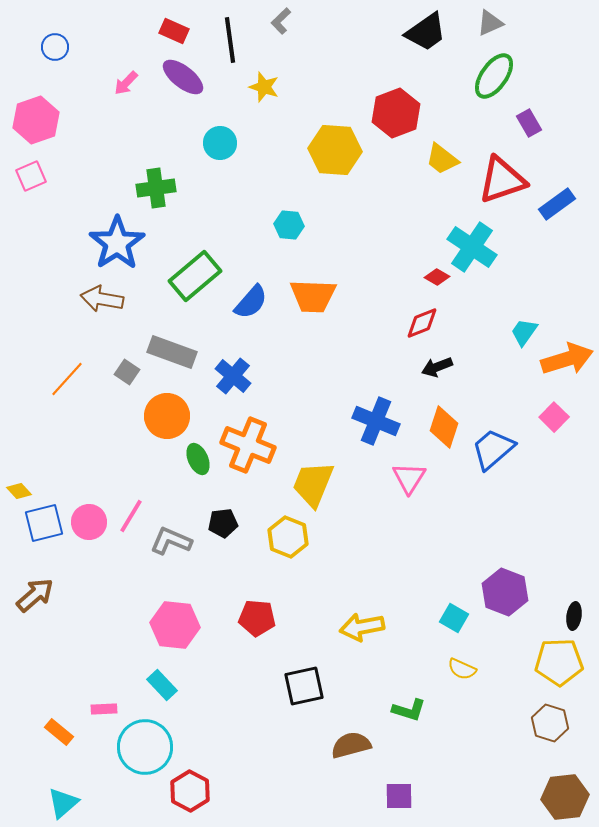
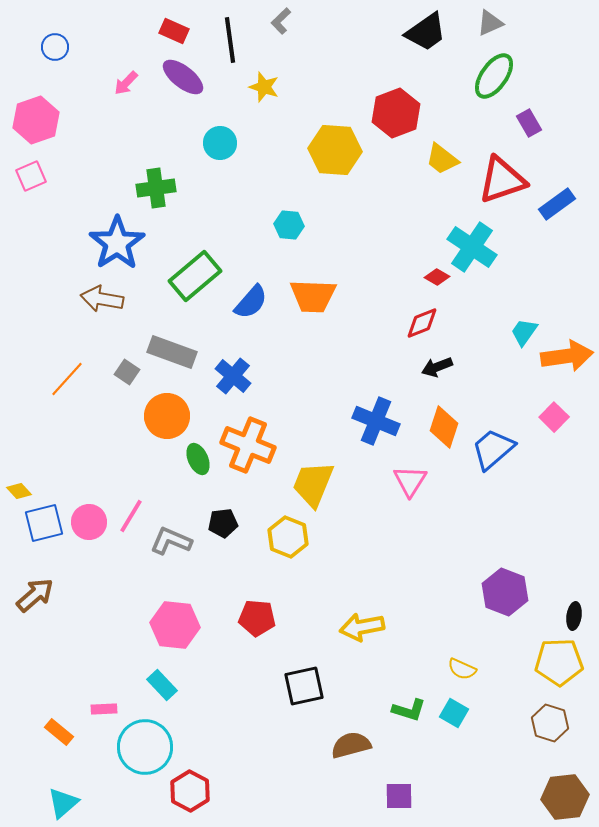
orange arrow at (567, 359): moved 3 px up; rotated 9 degrees clockwise
pink triangle at (409, 478): moved 1 px right, 3 px down
cyan square at (454, 618): moved 95 px down
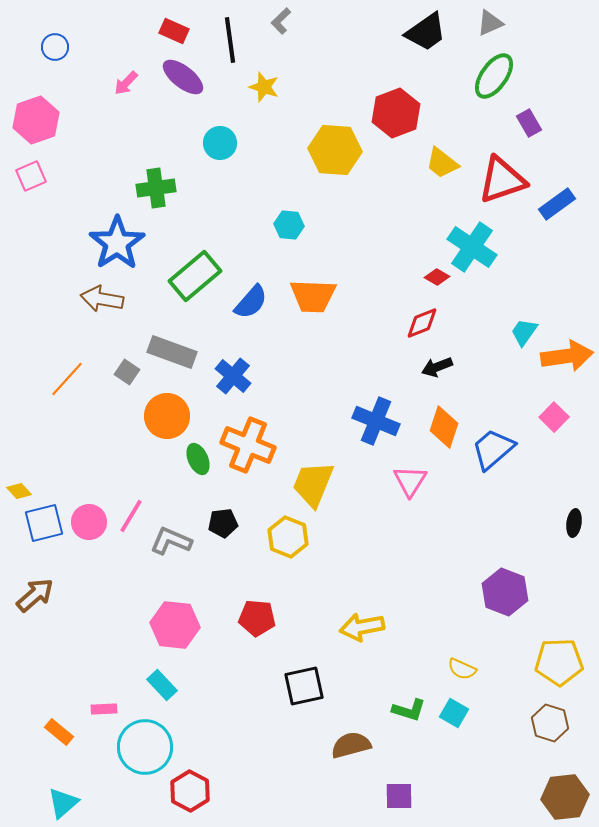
yellow trapezoid at (442, 159): moved 4 px down
black ellipse at (574, 616): moved 93 px up
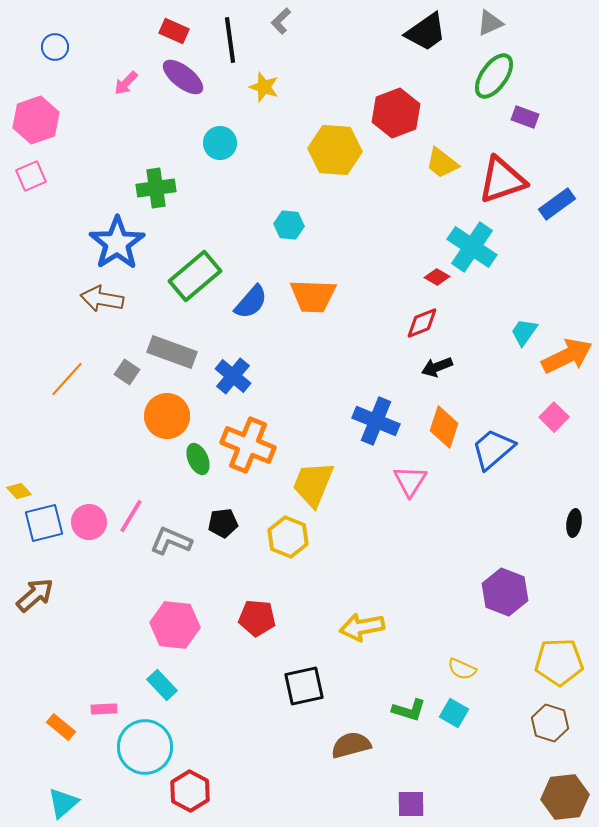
purple rectangle at (529, 123): moved 4 px left, 6 px up; rotated 40 degrees counterclockwise
orange arrow at (567, 356): rotated 18 degrees counterclockwise
orange rectangle at (59, 732): moved 2 px right, 5 px up
purple square at (399, 796): moved 12 px right, 8 px down
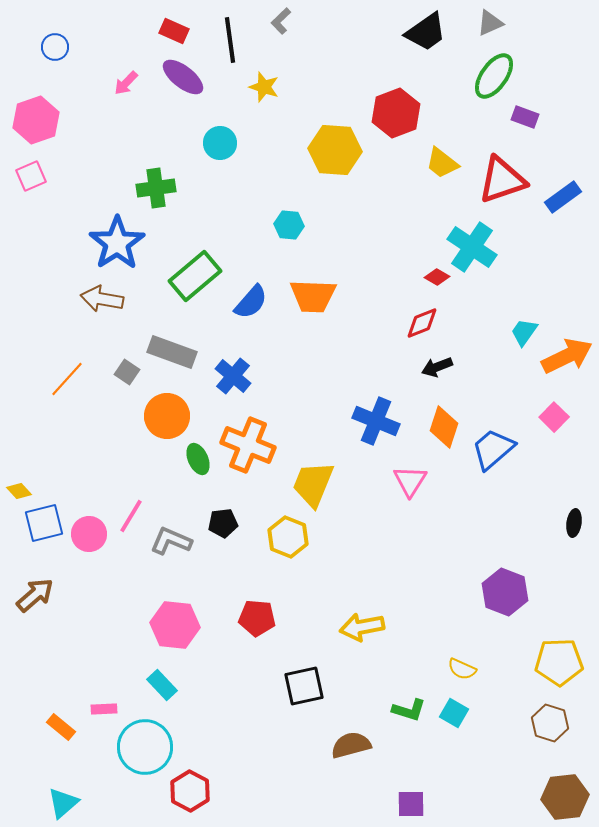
blue rectangle at (557, 204): moved 6 px right, 7 px up
pink circle at (89, 522): moved 12 px down
